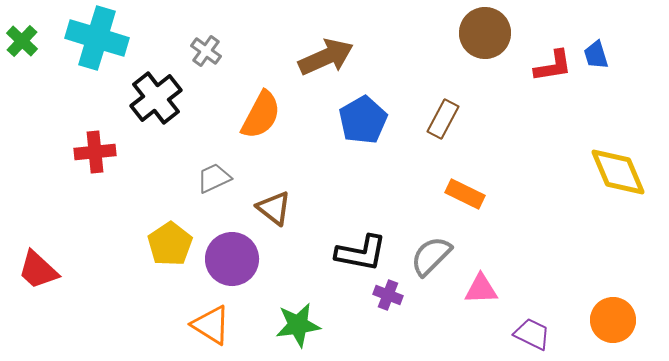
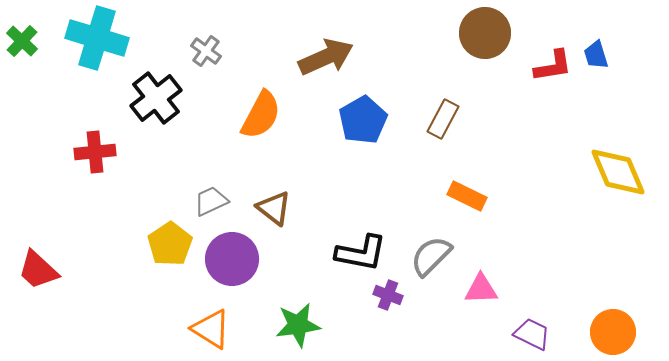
gray trapezoid: moved 3 px left, 23 px down
orange rectangle: moved 2 px right, 2 px down
orange circle: moved 12 px down
orange triangle: moved 4 px down
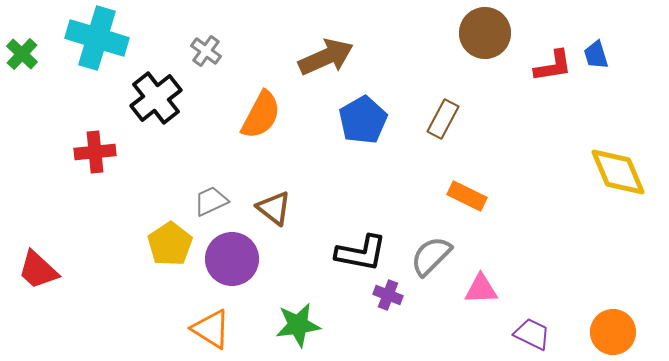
green cross: moved 13 px down
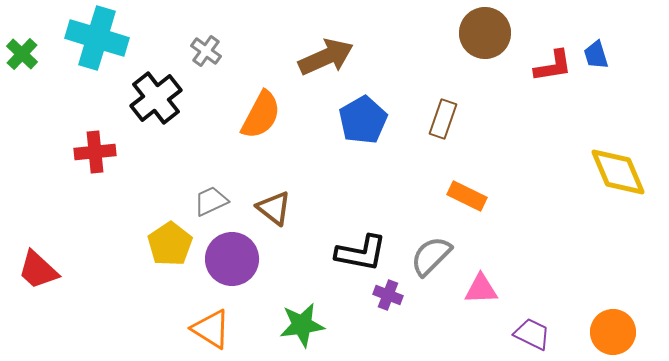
brown rectangle: rotated 9 degrees counterclockwise
green star: moved 4 px right
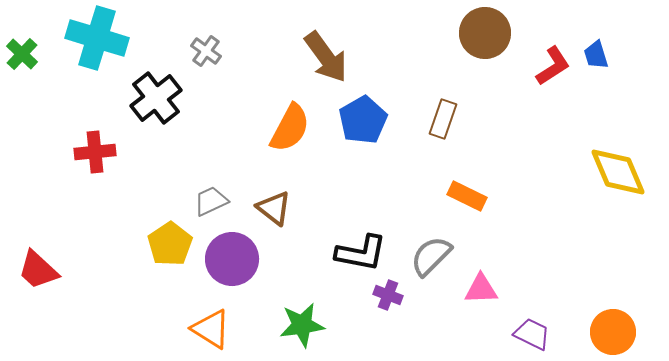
brown arrow: rotated 78 degrees clockwise
red L-shape: rotated 24 degrees counterclockwise
orange semicircle: moved 29 px right, 13 px down
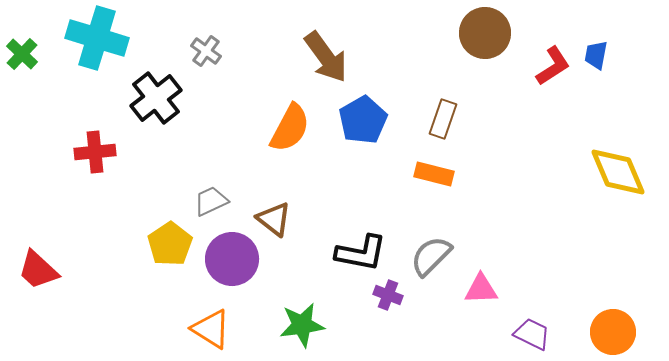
blue trapezoid: rotated 28 degrees clockwise
orange rectangle: moved 33 px left, 22 px up; rotated 12 degrees counterclockwise
brown triangle: moved 11 px down
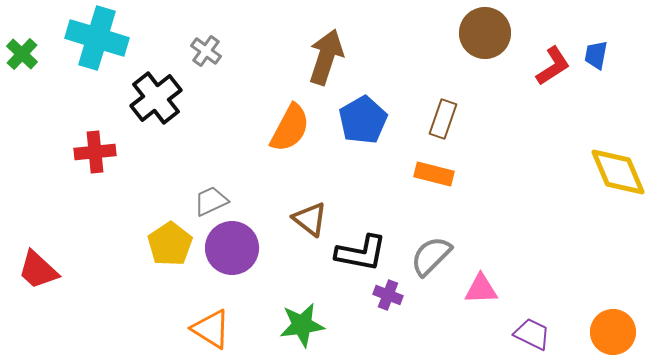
brown arrow: rotated 126 degrees counterclockwise
brown triangle: moved 36 px right
purple circle: moved 11 px up
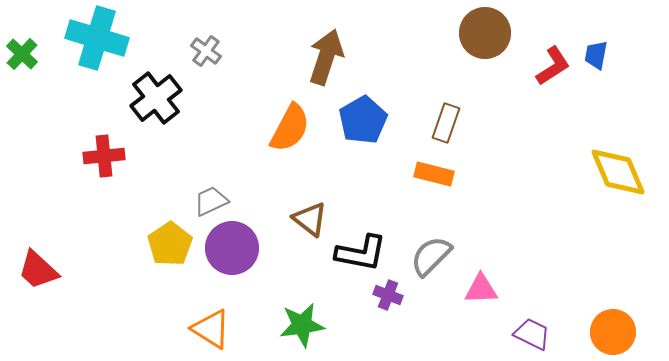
brown rectangle: moved 3 px right, 4 px down
red cross: moved 9 px right, 4 px down
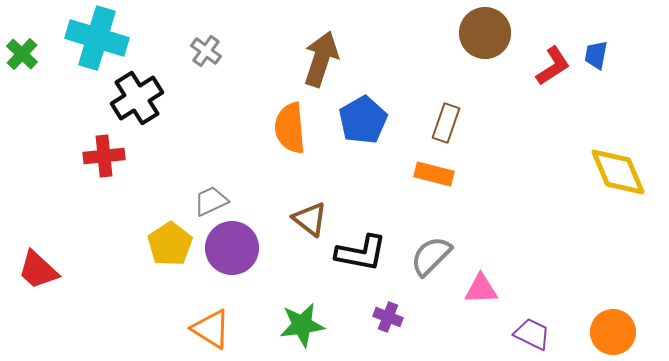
brown arrow: moved 5 px left, 2 px down
black cross: moved 19 px left; rotated 6 degrees clockwise
orange semicircle: rotated 147 degrees clockwise
purple cross: moved 22 px down
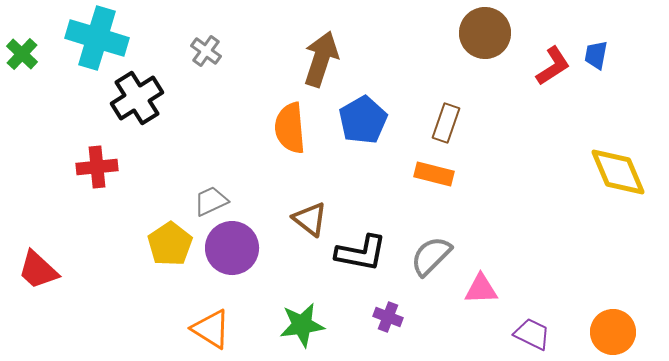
red cross: moved 7 px left, 11 px down
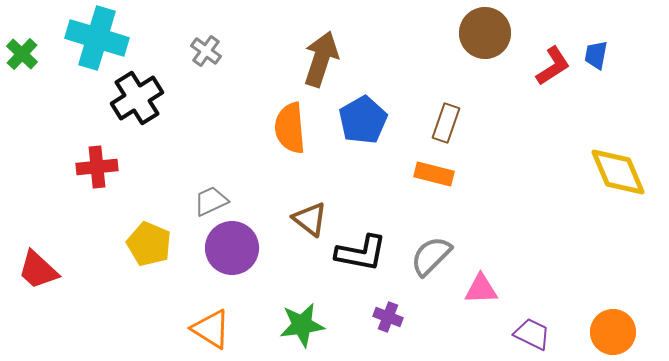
yellow pentagon: moved 21 px left; rotated 15 degrees counterclockwise
